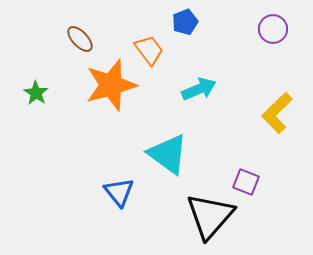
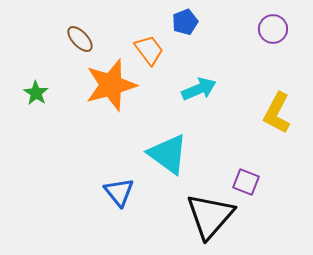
yellow L-shape: rotated 18 degrees counterclockwise
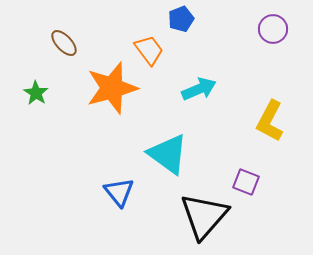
blue pentagon: moved 4 px left, 3 px up
brown ellipse: moved 16 px left, 4 px down
orange star: moved 1 px right, 3 px down
yellow L-shape: moved 7 px left, 8 px down
black triangle: moved 6 px left
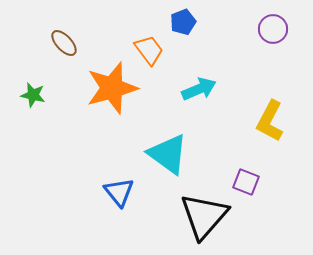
blue pentagon: moved 2 px right, 3 px down
green star: moved 3 px left, 2 px down; rotated 20 degrees counterclockwise
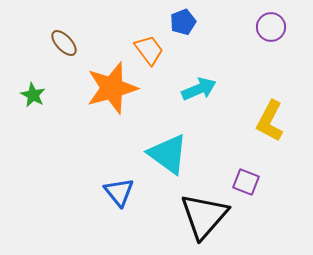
purple circle: moved 2 px left, 2 px up
green star: rotated 15 degrees clockwise
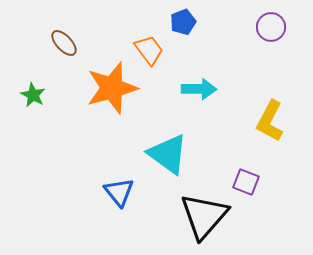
cyan arrow: rotated 24 degrees clockwise
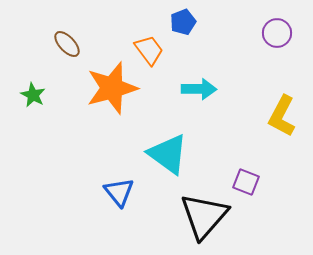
purple circle: moved 6 px right, 6 px down
brown ellipse: moved 3 px right, 1 px down
yellow L-shape: moved 12 px right, 5 px up
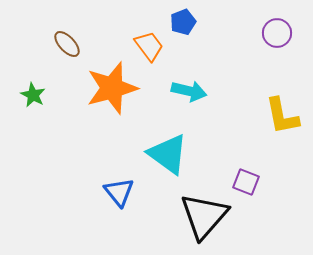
orange trapezoid: moved 4 px up
cyan arrow: moved 10 px left, 2 px down; rotated 12 degrees clockwise
yellow L-shape: rotated 39 degrees counterclockwise
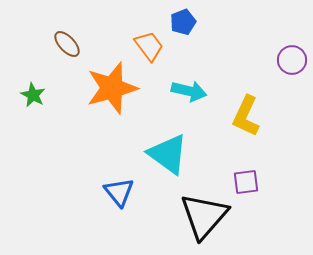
purple circle: moved 15 px right, 27 px down
yellow L-shape: moved 36 px left; rotated 36 degrees clockwise
purple square: rotated 28 degrees counterclockwise
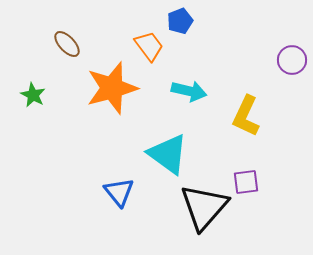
blue pentagon: moved 3 px left, 1 px up
black triangle: moved 9 px up
